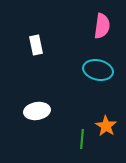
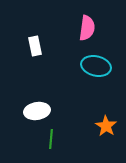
pink semicircle: moved 15 px left, 2 px down
white rectangle: moved 1 px left, 1 px down
cyan ellipse: moved 2 px left, 4 px up
green line: moved 31 px left
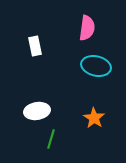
orange star: moved 12 px left, 8 px up
green line: rotated 12 degrees clockwise
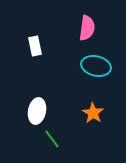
white ellipse: rotated 70 degrees counterclockwise
orange star: moved 1 px left, 5 px up
green line: moved 1 px right; rotated 54 degrees counterclockwise
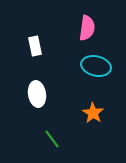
white ellipse: moved 17 px up; rotated 20 degrees counterclockwise
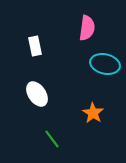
cyan ellipse: moved 9 px right, 2 px up
white ellipse: rotated 25 degrees counterclockwise
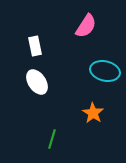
pink semicircle: moved 1 px left, 2 px up; rotated 25 degrees clockwise
cyan ellipse: moved 7 px down
white ellipse: moved 12 px up
green line: rotated 54 degrees clockwise
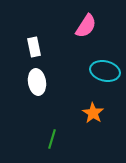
white rectangle: moved 1 px left, 1 px down
white ellipse: rotated 25 degrees clockwise
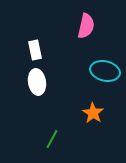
pink semicircle: rotated 20 degrees counterclockwise
white rectangle: moved 1 px right, 3 px down
green line: rotated 12 degrees clockwise
